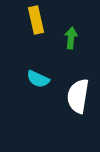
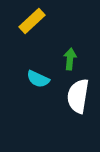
yellow rectangle: moved 4 px left, 1 px down; rotated 60 degrees clockwise
green arrow: moved 1 px left, 21 px down
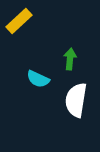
yellow rectangle: moved 13 px left
white semicircle: moved 2 px left, 4 px down
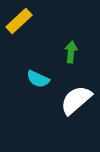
green arrow: moved 1 px right, 7 px up
white semicircle: rotated 40 degrees clockwise
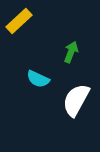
green arrow: rotated 15 degrees clockwise
white semicircle: rotated 20 degrees counterclockwise
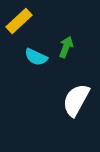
green arrow: moved 5 px left, 5 px up
cyan semicircle: moved 2 px left, 22 px up
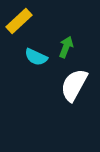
white semicircle: moved 2 px left, 15 px up
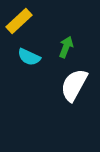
cyan semicircle: moved 7 px left
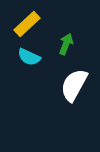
yellow rectangle: moved 8 px right, 3 px down
green arrow: moved 3 px up
